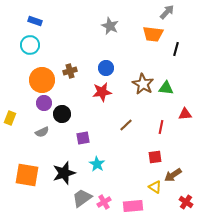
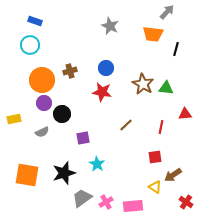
red star: rotated 18 degrees clockwise
yellow rectangle: moved 4 px right, 1 px down; rotated 56 degrees clockwise
pink cross: moved 2 px right
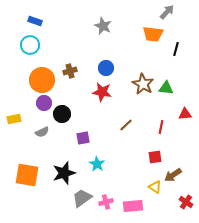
gray star: moved 7 px left
pink cross: rotated 16 degrees clockwise
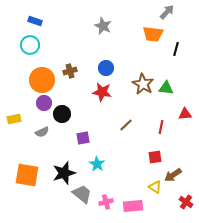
gray trapezoid: moved 4 px up; rotated 75 degrees clockwise
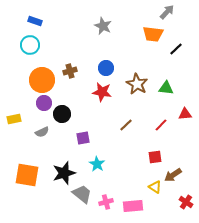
black line: rotated 32 degrees clockwise
brown star: moved 6 px left
red line: moved 2 px up; rotated 32 degrees clockwise
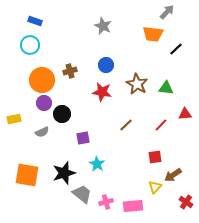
blue circle: moved 3 px up
yellow triangle: rotated 40 degrees clockwise
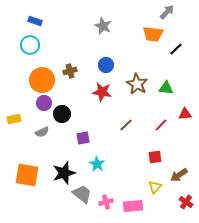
brown arrow: moved 6 px right
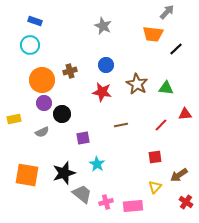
brown line: moved 5 px left; rotated 32 degrees clockwise
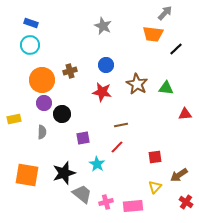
gray arrow: moved 2 px left, 1 px down
blue rectangle: moved 4 px left, 2 px down
red line: moved 44 px left, 22 px down
gray semicircle: rotated 64 degrees counterclockwise
